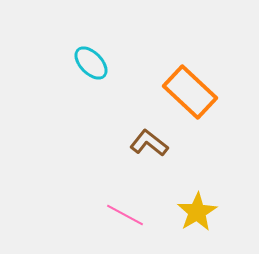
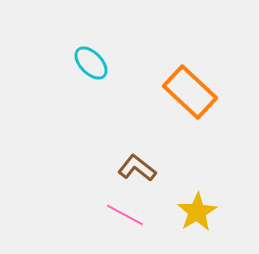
brown L-shape: moved 12 px left, 25 px down
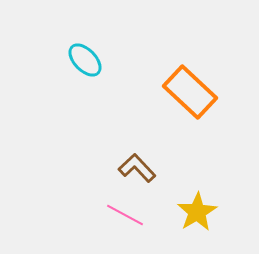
cyan ellipse: moved 6 px left, 3 px up
brown L-shape: rotated 9 degrees clockwise
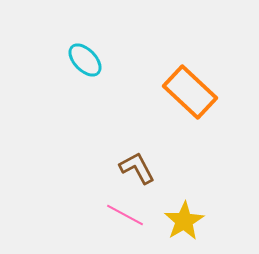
brown L-shape: rotated 15 degrees clockwise
yellow star: moved 13 px left, 9 px down
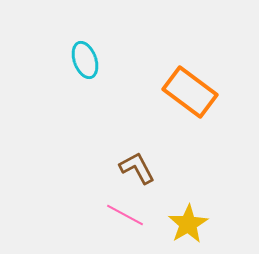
cyan ellipse: rotated 24 degrees clockwise
orange rectangle: rotated 6 degrees counterclockwise
yellow star: moved 4 px right, 3 px down
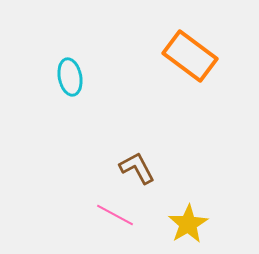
cyan ellipse: moved 15 px left, 17 px down; rotated 9 degrees clockwise
orange rectangle: moved 36 px up
pink line: moved 10 px left
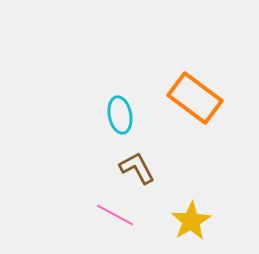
orange rectangle: moved 5 px right, 42 px down
cyan ellipse: moved 50 px right, 38 px down
yellow star: moved 3 px right, 3 px up
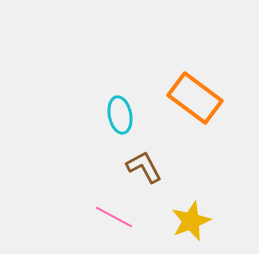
brown L-shape: moved 7 px right, 1 px up
pink line: moved 1 px left, 2 px down
yellow star: rotated 9 degrees clockwise
